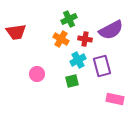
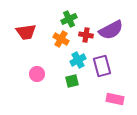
red trapezoid: moved 10 px right
red cross: moved 1 px right, 4 px up
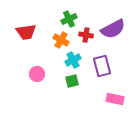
purple semicircle: moved 2 px right, 1 px up
orange cross: moved 1 px down
cyan cross: moved 5 px left
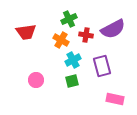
pink circle: moved 1 px left, 6 px down
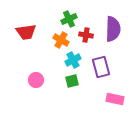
purple semicircle: rotated 60 degrees counterclockwise
purple rectangle: moved 1 px left, 1 px down
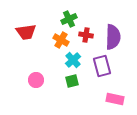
purple semicircle: moved 8 px down
cyan cross: rotated 14 degrees counterclockwise
purple rectangle: moved 1 px right, 1 px up
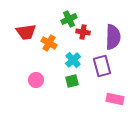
red cross: moved 3 px left, 3 px up
orange cross: moved 12 px left, 3 px down
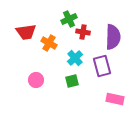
cyan cross: moved 2 px right, 2 px up
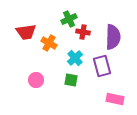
green square: moved 1 px left, 1 px up; rotated 24 degrees clockwise
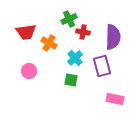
pink circle: moved 7 px left, 9 px up
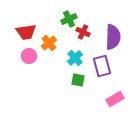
red cross: rotated 16 degrees clockwise
orange cross: rotated 21 degrees clockwise
pink circle: moved 15 px up
green square: moved 7 px right
pink rectangle: rotated 42 degrees counterclockwise
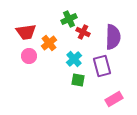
cyan cross: moved 1 px left, 1 px down
pink rectangle: moved 1 px left
